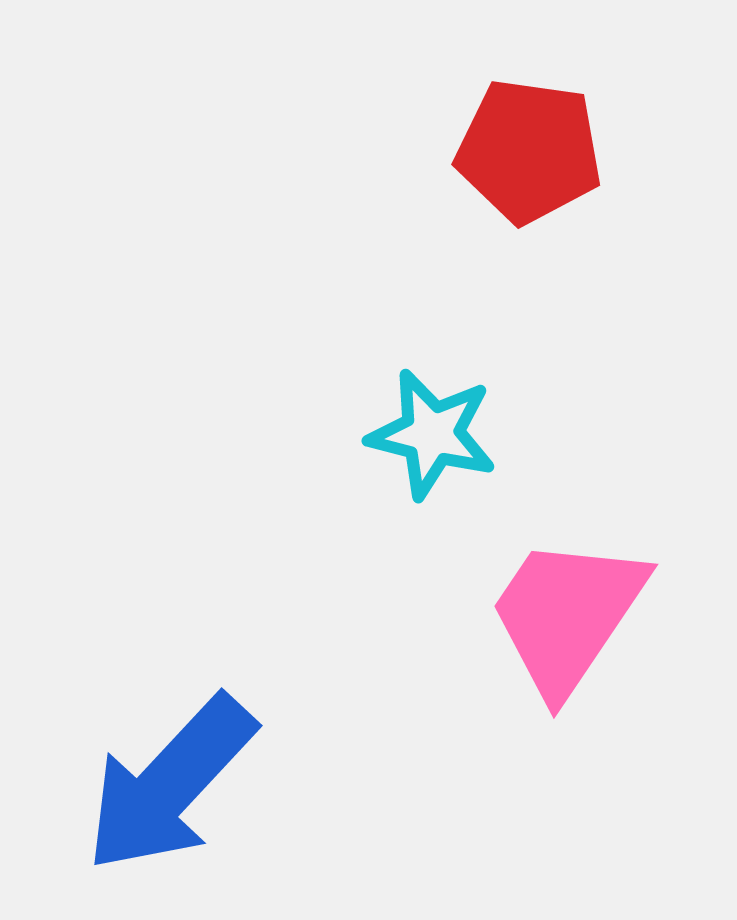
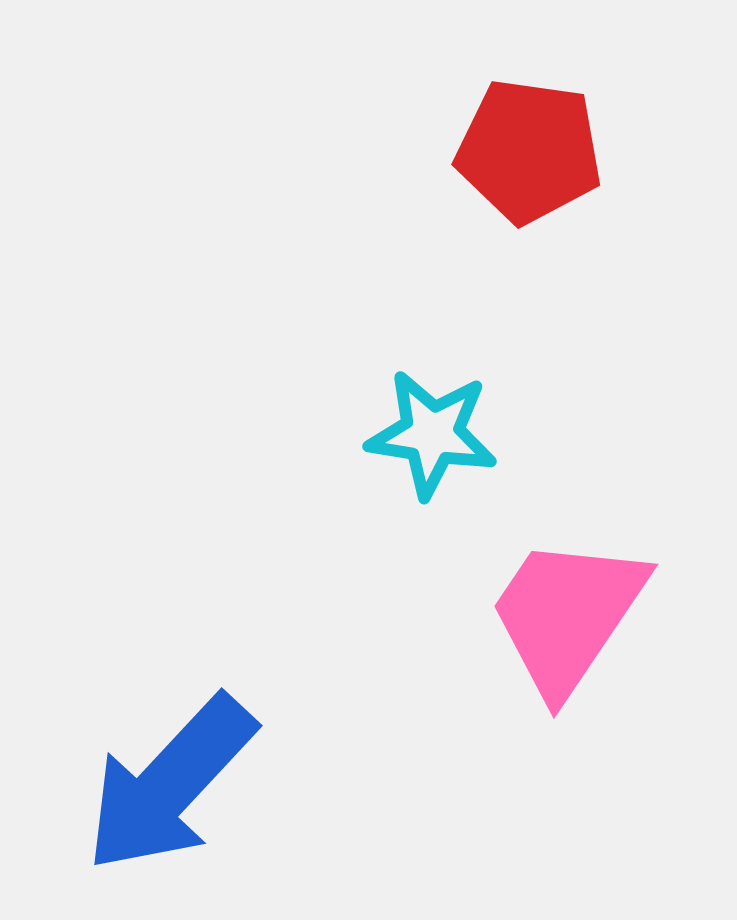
cyan star: rotated 5 degrees counterclockwise
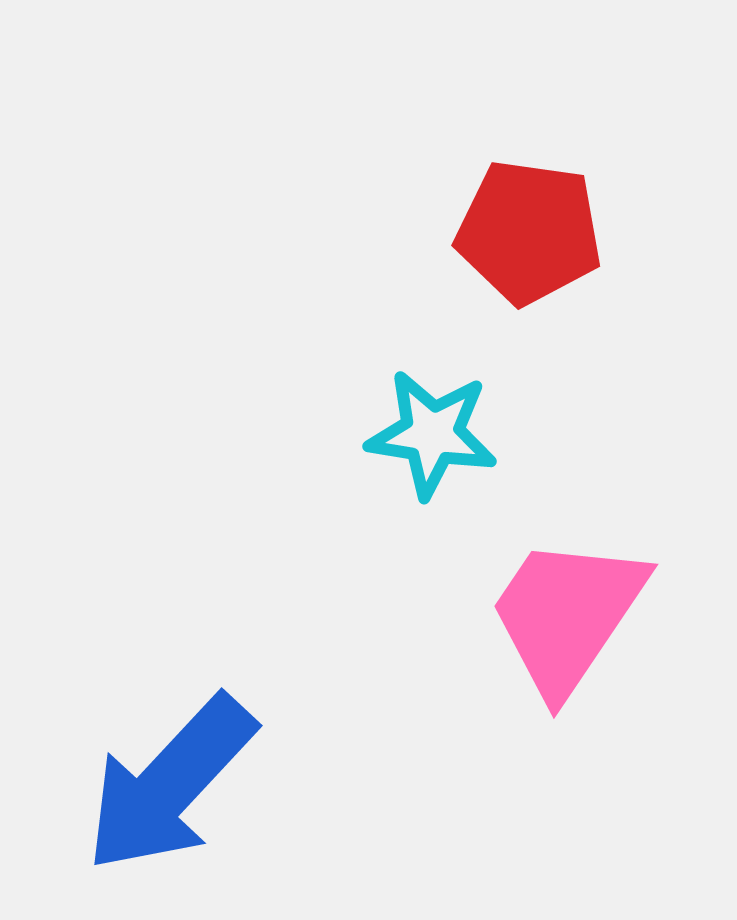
red pentagon: moved 81 px down
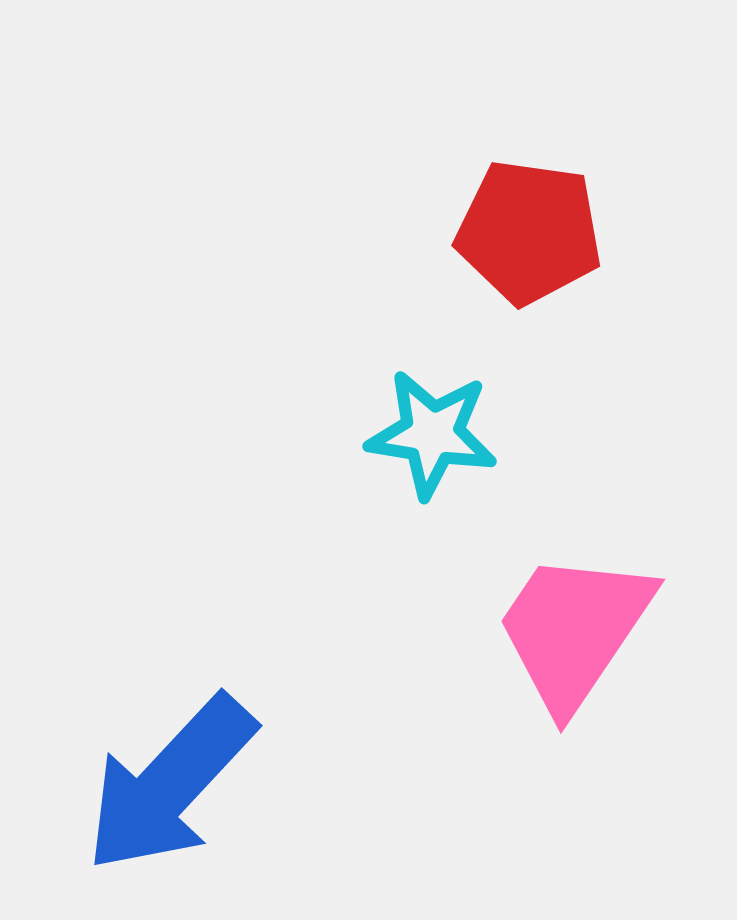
pink trapezoid: moved 7 px right, 15 px down
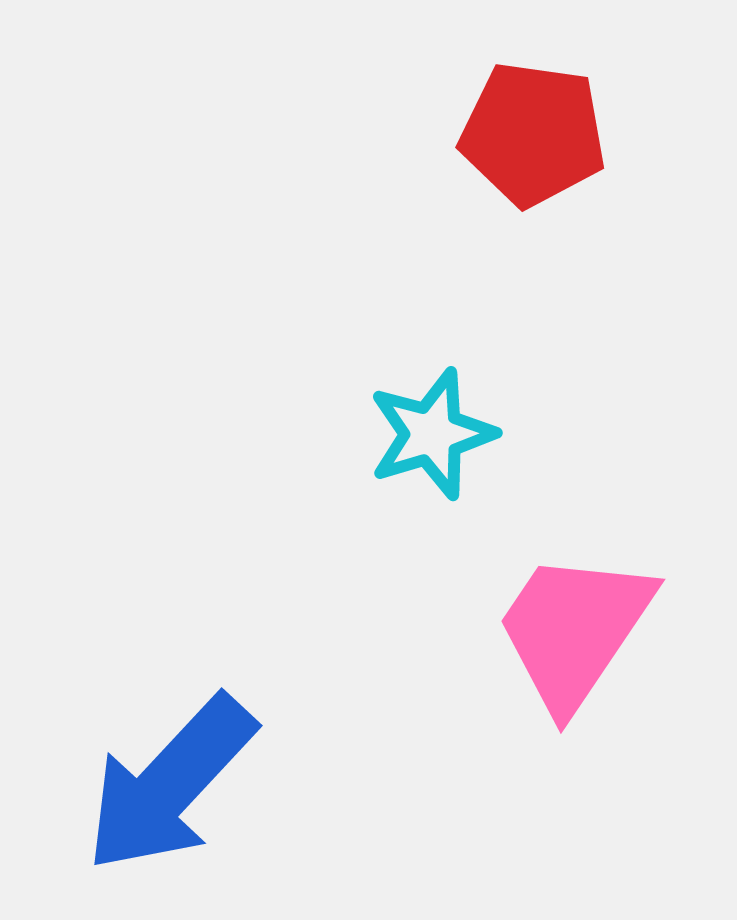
red pentagon: moved 4 px right, 98 px up
cyan star: rotated 26 degrees counterclockwise
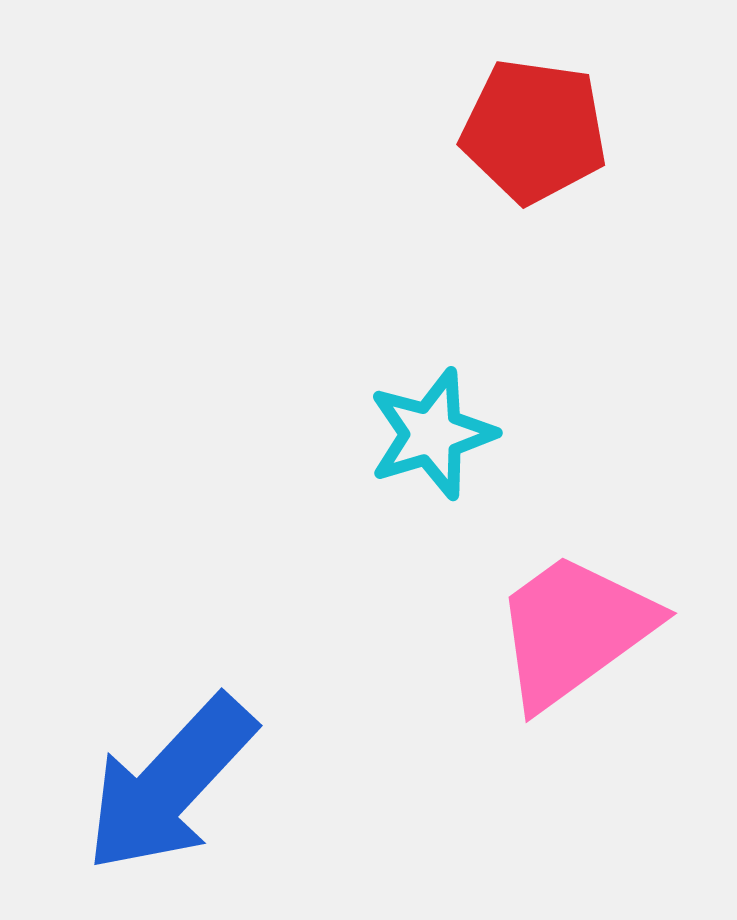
red pentagon: moved 1 px right, 3 px up
pink trapezoid: rotated 20 degrees clockwise
